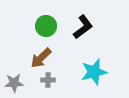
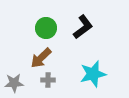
green circle: moved 2 px down
cyan star: moved 1 px left, 2 px down
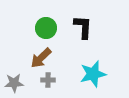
black L-shape: rotated 50 degrees counterclockwise
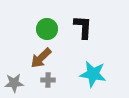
green circle: moved 1 px right, 1 px down
cyan star: rotated 24 degrees clockwise
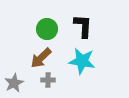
black L-shape: moved 1 px up
cyan star: moved 11 px left, 13 px up
gray star: rotated 24 degrees counterclockwise
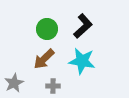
black L-shape: rotated 45 degrees clockwise
brown arrow: moved 3 px right, 1 px down
gray cross: moved 5 px right, 6 px down
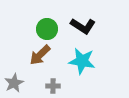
black L-shape: rotated 75 degrees clockwise
brown arrow: moved 4 px left, 4 px up
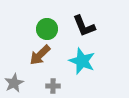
black L-shape: moved 1 px right; rotated 35 degrees clockwise
cyan star: rotated 12 degrees clockwise
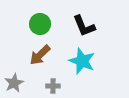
green circle: moved 7 px left, 5 px up
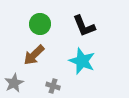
brown arrow: moved 6 px left
gray cross: rotated 16 degrees clockwise
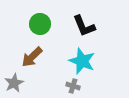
brown arrow: moved 2 px left, 2 px down
gray cross: moved 20 px right
